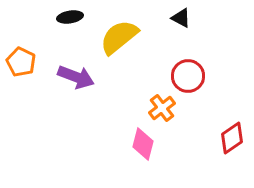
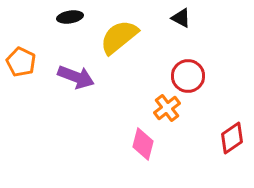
orange cross: moved 5 px right
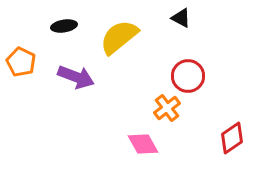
black ellipse: moved 6 px left, 9 px down
pink diamond: rotated 44 degrees counterclockwise
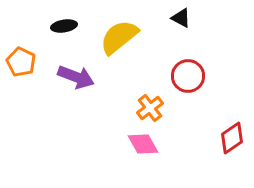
orange cross: moved 17 px left
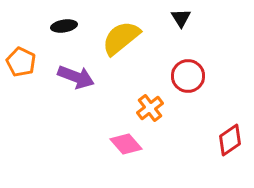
black triangle: rotated 30 degrees clockwise
yellow semicircle: moved 2 px right, 1 px down
red diamond: moved 2 px left, 2 px down
pink diamond: moved 17 px left; rotated 12 degrees counterclockwise
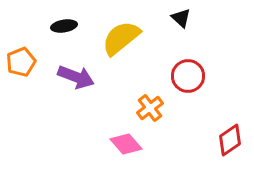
black triangle: rotated 15 degrees counterclockwise
orange pentagon: rotated 24 degrees clockwise
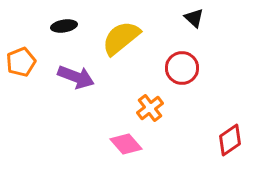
black triangle: moved 13 px right
red circle: moved 6 px left, 8 px up
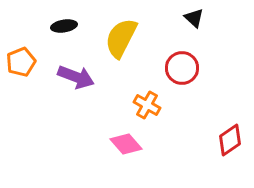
yellow semicircle: rotated 24 degrees counterclockwise
orange cross: moved 3 px left, 3 px up; rotated 24 degrees counterclockwise
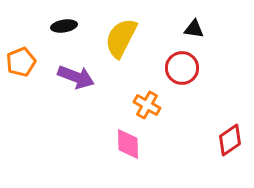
black triangle: moved 11 px down; rotated 35 degrees counterclockwise
pink diamond: moved 2 px right; rotated 40 degrees clockwise
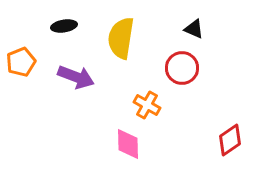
black triangle: rotated 15 degrees clockwise
yellow semicircle: rotated 18 degrees counterclockwise
